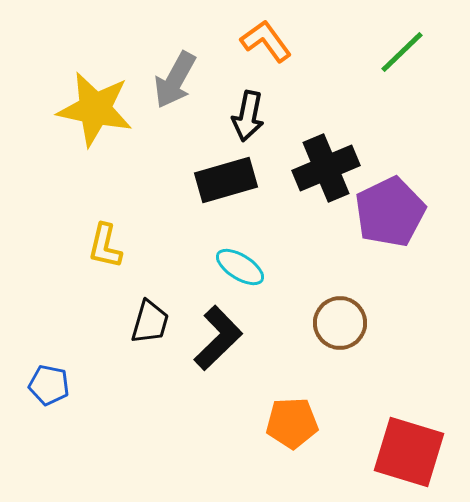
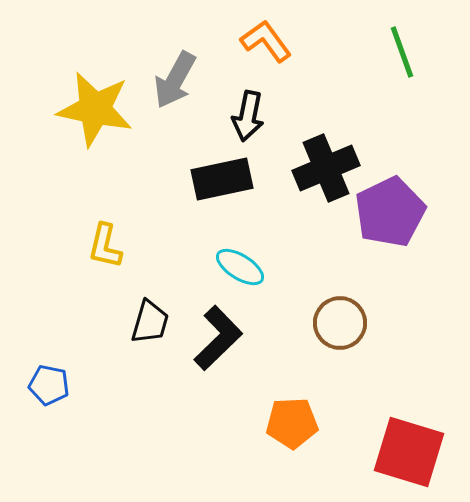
green line: rotated 66 degrees counterclockwise
black rectangle: moved 4 px left, 1 px up; rotated 4 degrees clockwise
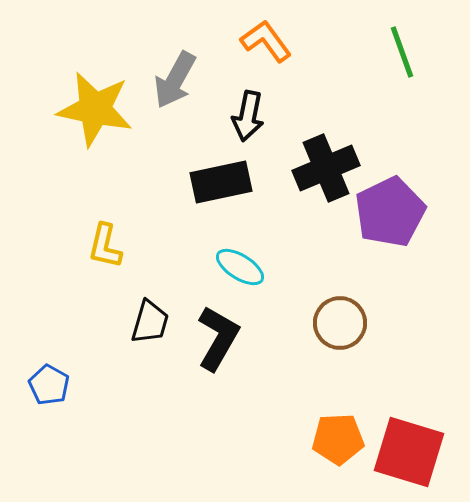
black rectangle: moved 1 px left, 3 px down
black L-shape: rotated 16 degrees counterclockwise
blue pentagon: rotated 18 degrees clockwise
orange pentagon: moved 46 px right, 16 px down
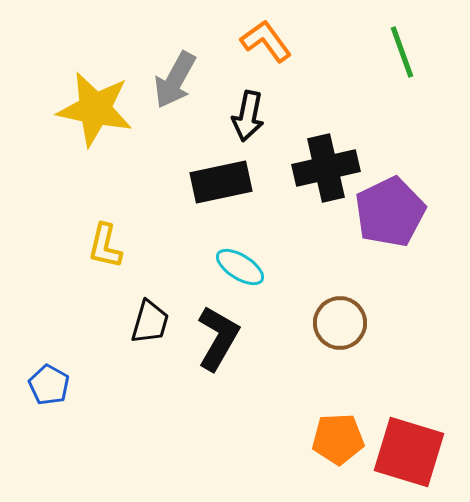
black cross: rotated 10 degrees clockwise
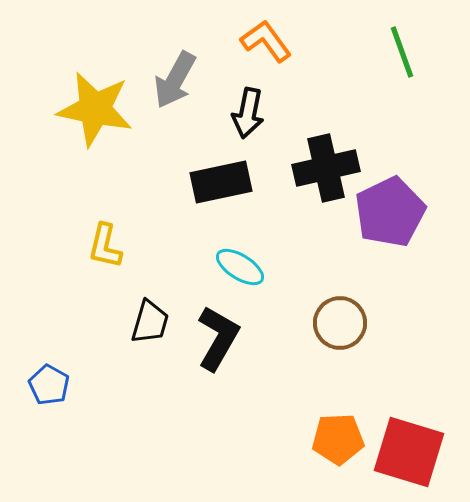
black arrow: moved 3 px up
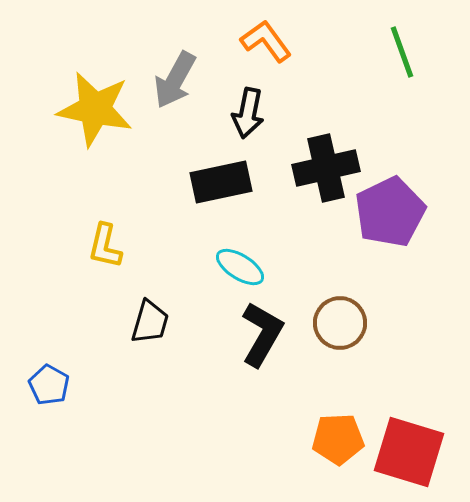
black L-shape: moved 44 px right, 4 px up
